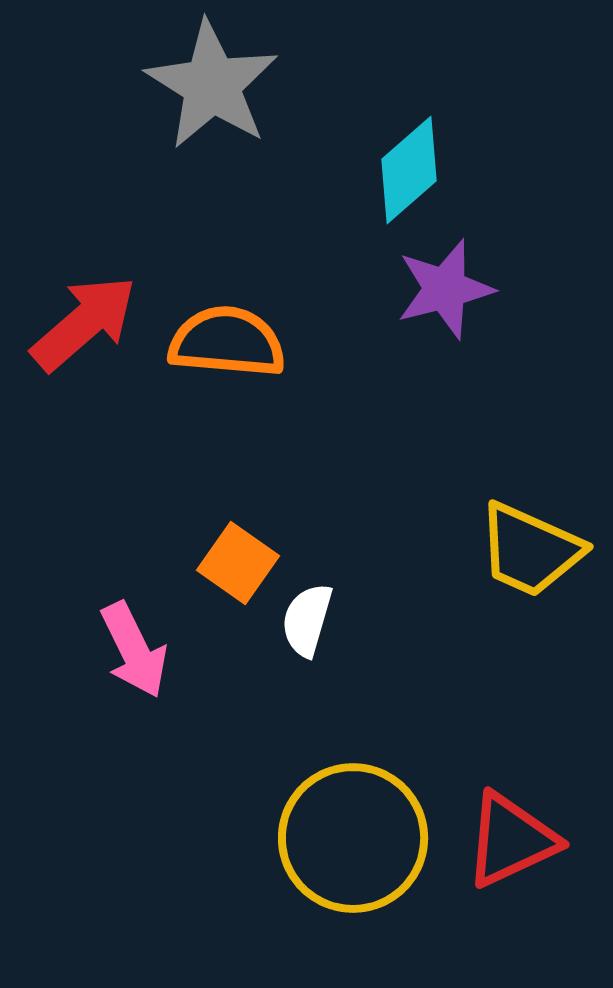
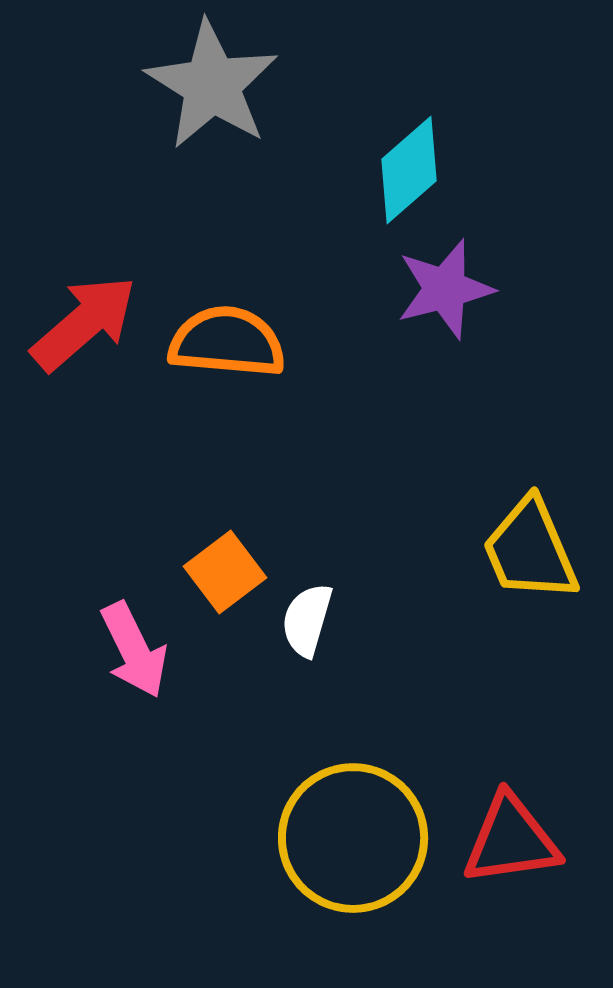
yellow trapezoid: rotated 43 degrees clockwise
orange square: moved 13 px left, 9 px down; rotated 18 degrees clockwise
red triangle: rotated 17 degrees clockwise
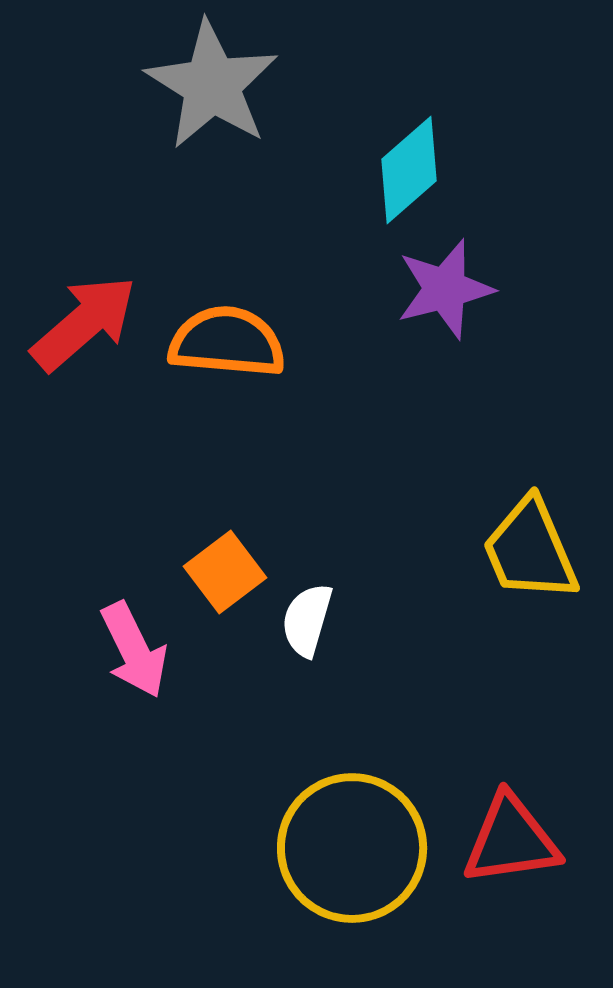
yellow circle: moved 1 px left, 10 px down
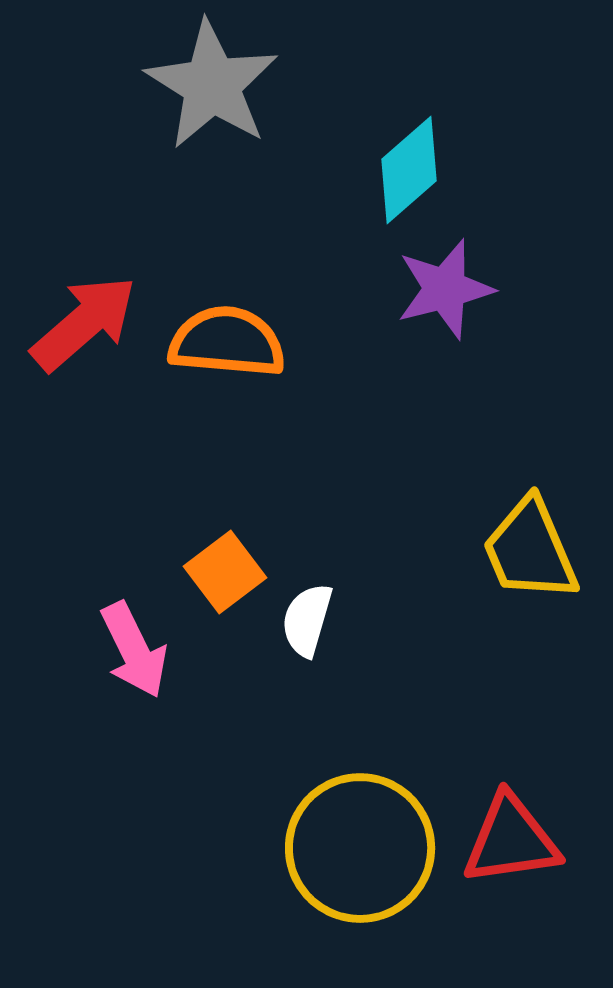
yellow circle: moved 8 px right
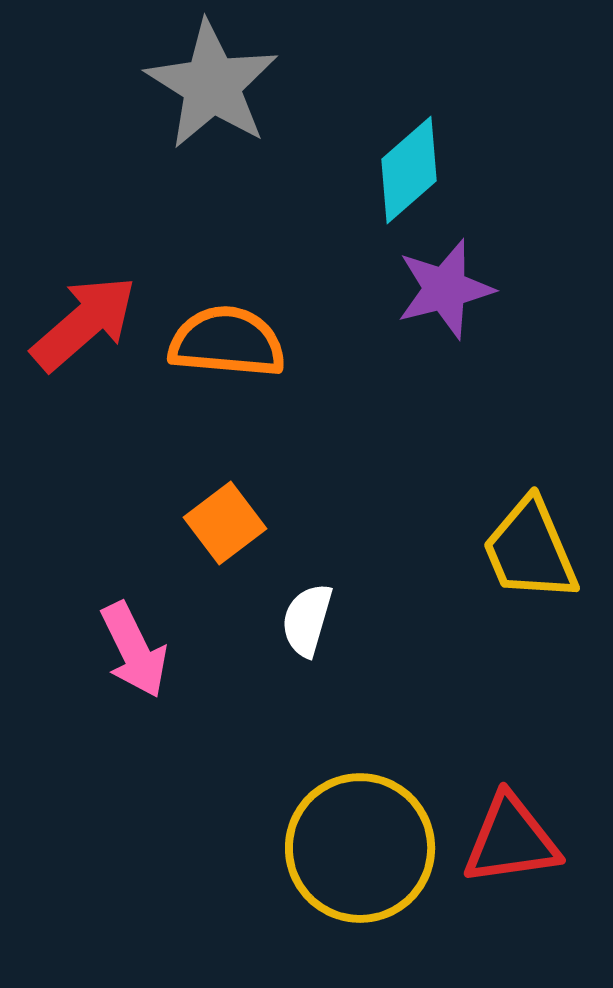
orange square: moved 49 px up
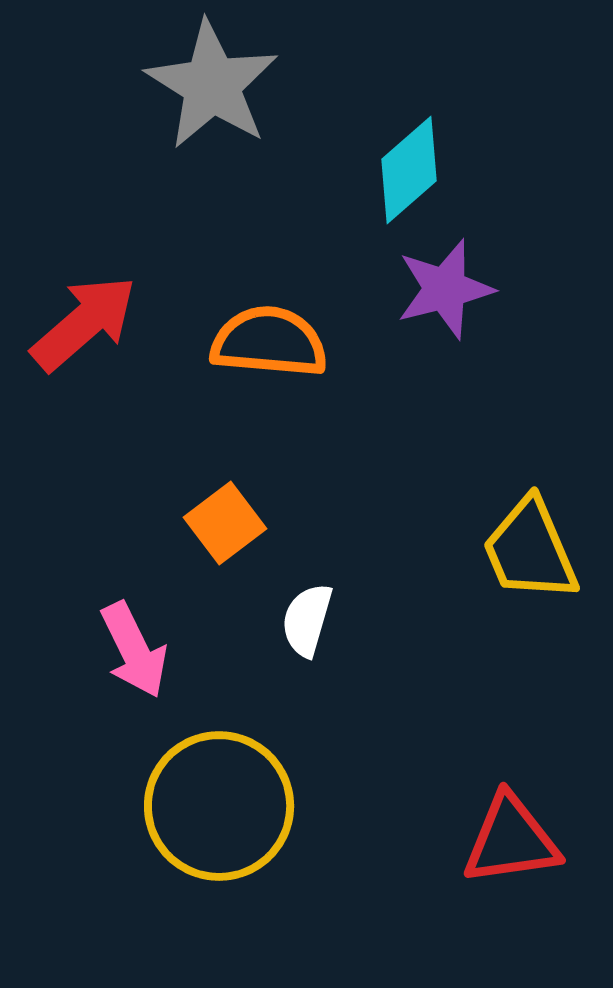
orange semicircle: moved 42 px right
yellow circle: moved 141 px left, 42 px up
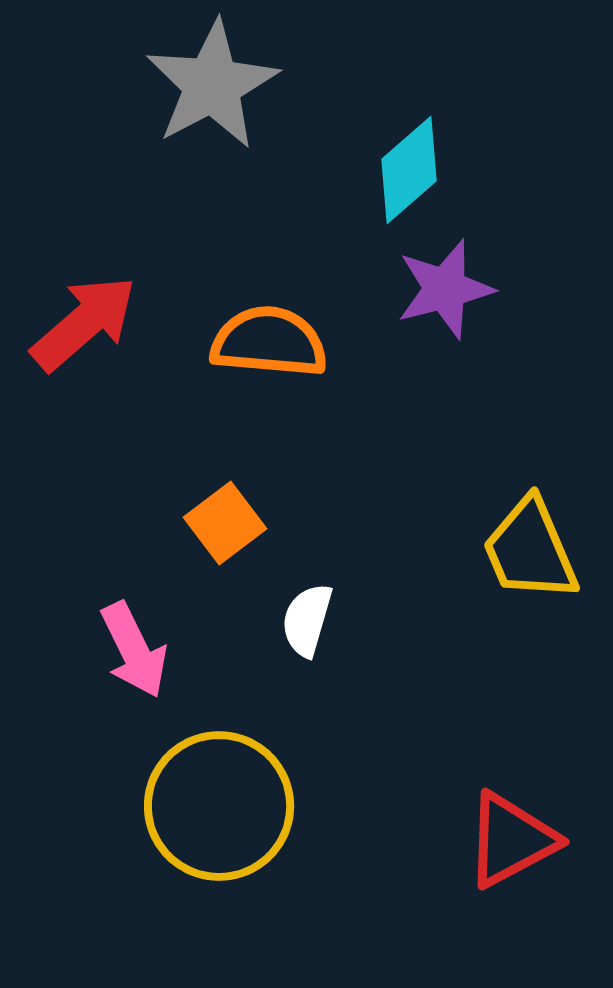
gray star: rotated 12 degrees clockwise
red triangle: rotated 20 degrees counterclockwise
